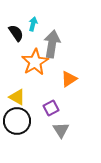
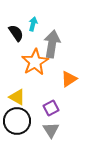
gray triangle: moved 10 px left
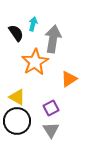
gray arrow: moved 1 px right, 5 px up
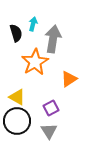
black semicircle: rotated 18 degrees clockwise
gray triangle: moved 2 px left, 1 px down
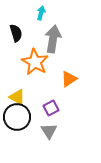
cyan arrow: moved 8 px right, 11 px up
orange star: rotated 12 degrees counterclockwise
black circle: moved 4 px up
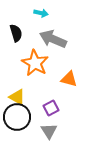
cyan arrow: rotated 88 degrees clockwise
gray arrow: rotated 76 degrees counterclockwise
orange star: moved 1 px down
orange triangle: rotated 48 degrees clockwise
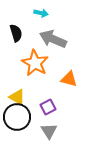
purple square: moved 3 px left, 1 px up
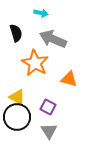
purple square: rotated 35 degrees counterclockwise
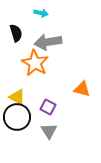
gray arrow: moved 5 px left, 3 px down; rotated 32 degrees counterclockwise
orange triangle: moved 13 px right, 10 px down
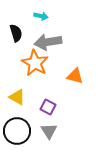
cyan arrow: moved 3 px down
orange triangle: moved 7 px left, 13 px up
black circle: moved 14 px down
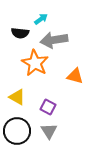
cyan arrow: moved 3 px down; rotated 48 degrees counterclockwise
black semicircle: moved 4 px right; rotated 114 degrees clockwise
gray arrow: moved 6 px right, 2 px up
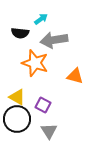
orange star: rotated 12 degrees counterclockwise
purple square: moved 5 px left, 2 px up
black circle: moved 12 px up
